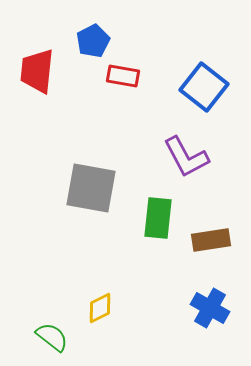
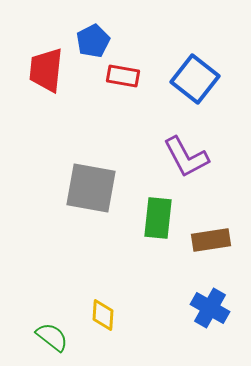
red trapezoid: moved 9 px right, 1 px up
blue square: moved 9 px left, 8 px up
yellow diamond: moved 3 px right, 7 px down; rotated 60 degrees counterclockwise
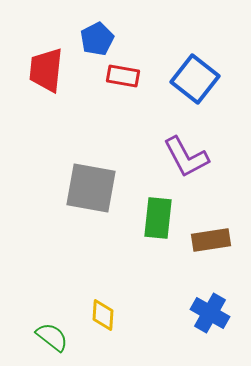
blue pentagon: moved 4 px right, 2 px up
blue cross: moved 5 px down
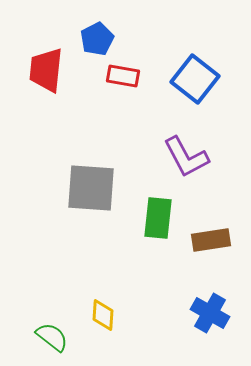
gray square: rotated 6 degrees counterclockwise
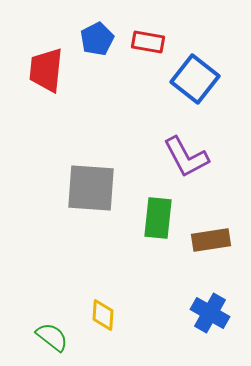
red rectangle: moved 25 px right, 34 px up
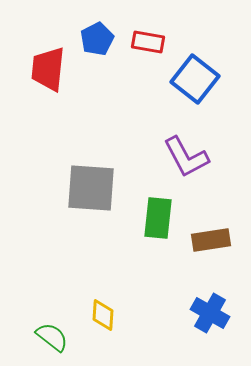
red trapezoid: moved 2 px right, 1 px up
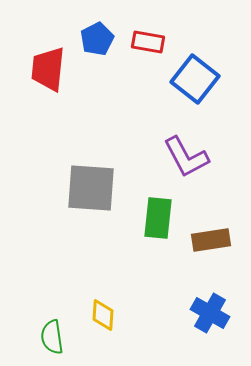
green semicircle: rotated 136 degrees counterclockwise
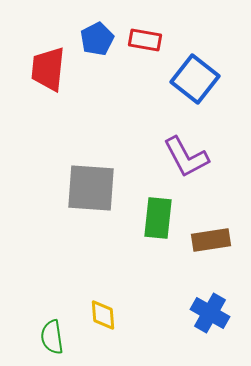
red rectangle: moved 3 px left, 2 px up
yellow diamond: rotated 8 degrees counterclockwise
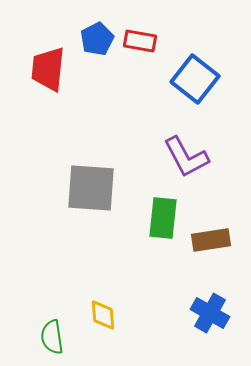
red rectangle: moved 5 px left, 1 px down
green rectangle: moved 5 px right
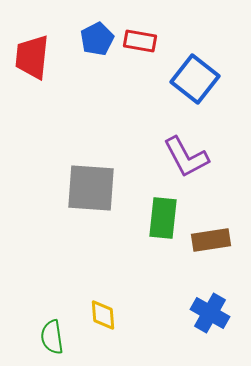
red trapezoid: moved 16 px left, 12 px up
